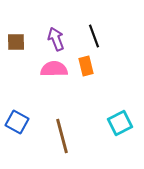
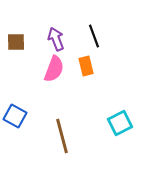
pink semicircle: rotated 112 degrees clockwise
blue square: moved 2 px left, 6 px up
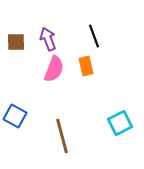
purple arrow: moved 8 px left
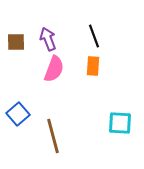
orange rectangle: moved 7 px right; rotated 18 degrees clockwise
blue square: moved 3 px right, 2 px up; rotated 20 degrees clockwise
cyan square: rotated 30 degrees clockwise
brown line: moved 9 px left
